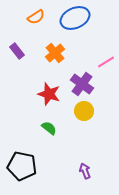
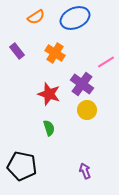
orange cross: rotated 18 degrees counterclockwise
yellow circle: moved 3 px right, 1 px up
green semicircle: rotated 35 degrees clockwise
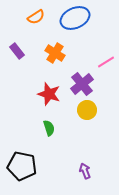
purple cross: rotated 15 degrees clockwise
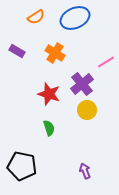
purple rectangle: rotated 21 degrees counterclockwise
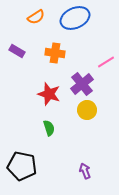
orange cross: rotated 24 degrees counterclockwise
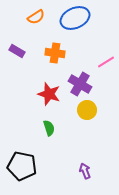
purple cross: moved 2 px left; rotated 20 degrees counterclockwise
